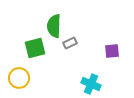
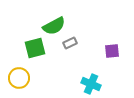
green semicircle: rotated 120 degrees counterclockwise
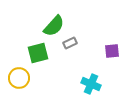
green semicircle: rotated 20 degrees counterclockwise
green square: moved 3 px right, 5 px down
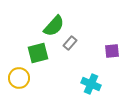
gray rectangle: rotated 24 degrees counterclockwise
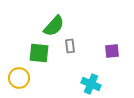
gray rectangle: moved 3 px down; rotated 48 degrees counterclockwise
green square: moved 1 px right; rotated 20 degrees clockwise
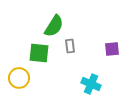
green semicircle: rotated 10 degrees counterclockwise
purple square: moved 2 px up
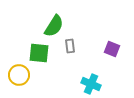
purple square: rotated 28 degrees clockwise
yellow circle: moved 3 px up
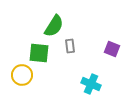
yellow circle: moved 3 px right
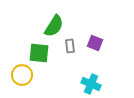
purple square: moved 17 px left, 6 px up
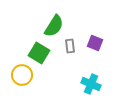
green square: rotated 25 degrees clockwise
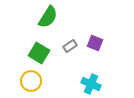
green semicircle: moved 6 px left, 9 px up
gray rectangle: rotated 64 degrees clockwise
yellow circle: moved 9 px right, 6 px down
